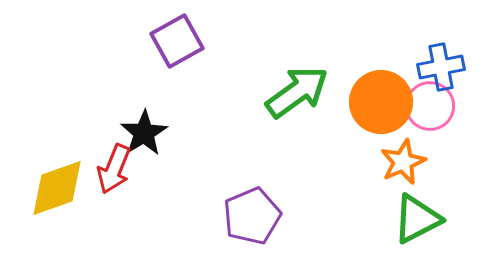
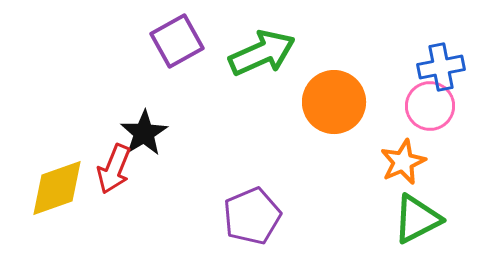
green arrow: moved 35 px left, 39 px up; rotated 12 degrees clockwise
orange circle: moved 47 px left
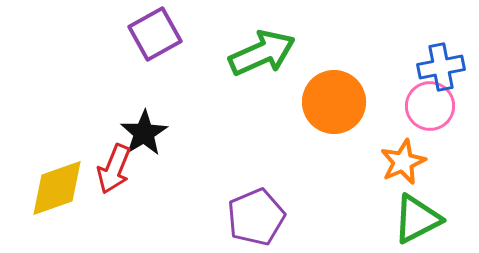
purple square: moved 22 px left, 7 px up
purple pentagon: moved 4 px right, 1 px down
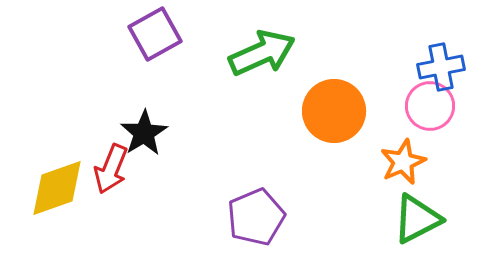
orange circle: moved 9 px down
red arrow: moved 3 px left
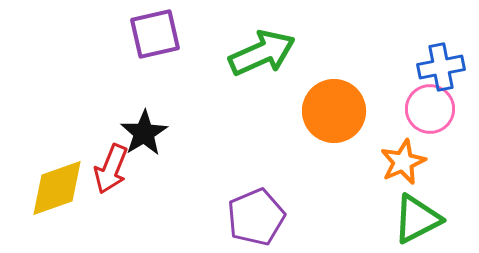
purple square: rotated 16 degrees clockwise
pink circle: moved 3 px down
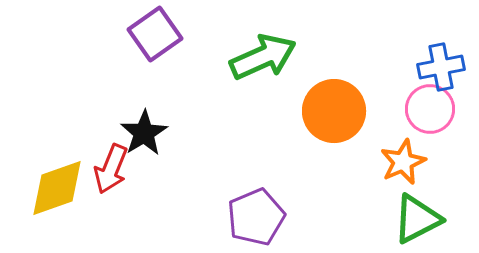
purple square: rotated 22 degrees counterclockwise
green arrow: moved 1 px right, 4 px down
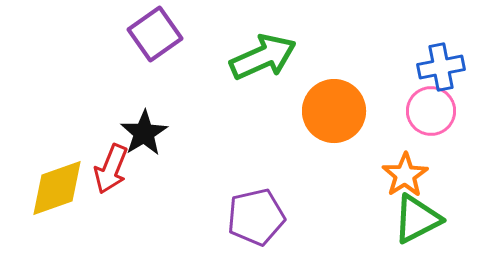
pink circle: moved 1 px right, 2 px down
orange star: moved 2 px right, 13 px down; rotated 9 degrees counterclockwise
purple pentagon: rotated 10 degrees clockwise
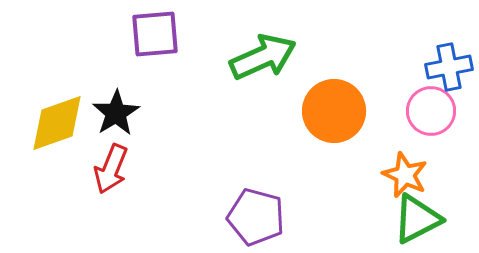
purple square: rotated 30 degrees clockwise
blue cross: moved 8 px right
black star: moved 28 px left, 20 px up
orange star: rotated 15 degrees counterclockwise
yellow diamond: moved 65 px up
purple pentagon: rotated 28 degrees clockwise
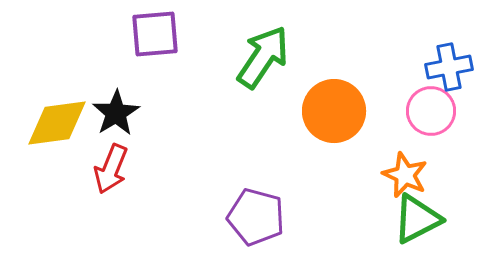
green arrow: rotated 32 degrees counterclockwise
yellow diamond: rotated 12 degrees clockwise
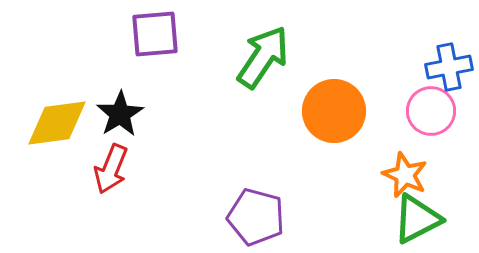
black star: moved 4 px right, 1 px down
